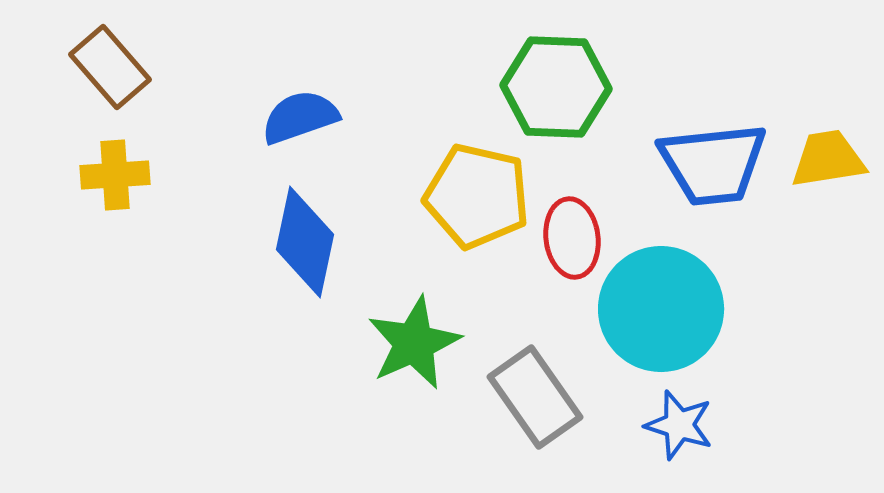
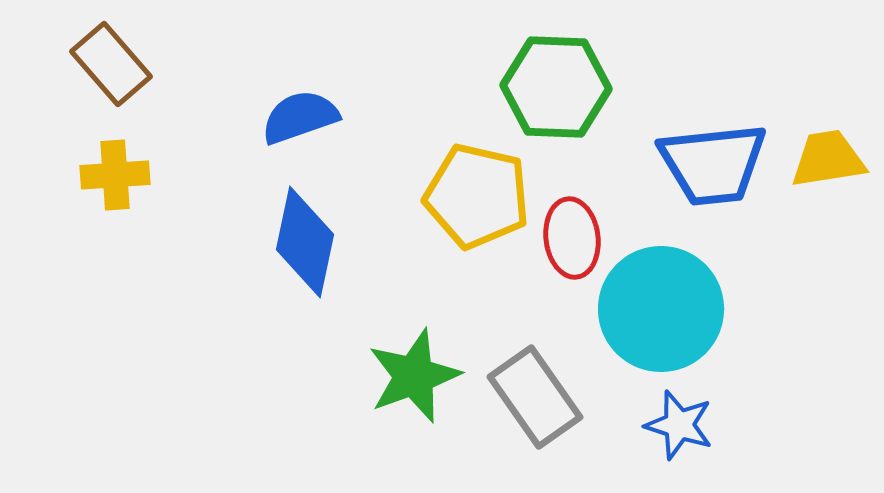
brown rectangle: moved 1 px right, 3 px up
green star: moved 33 px down; rotated 4 degrees clockwise
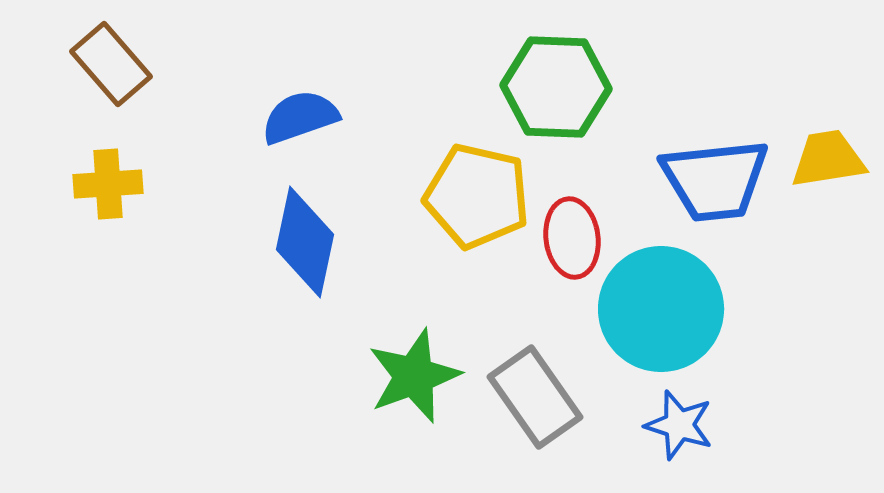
blue trapezoid: moved 2 px right, 16 px down
yellow cross: moved 7 px left, 9 px down
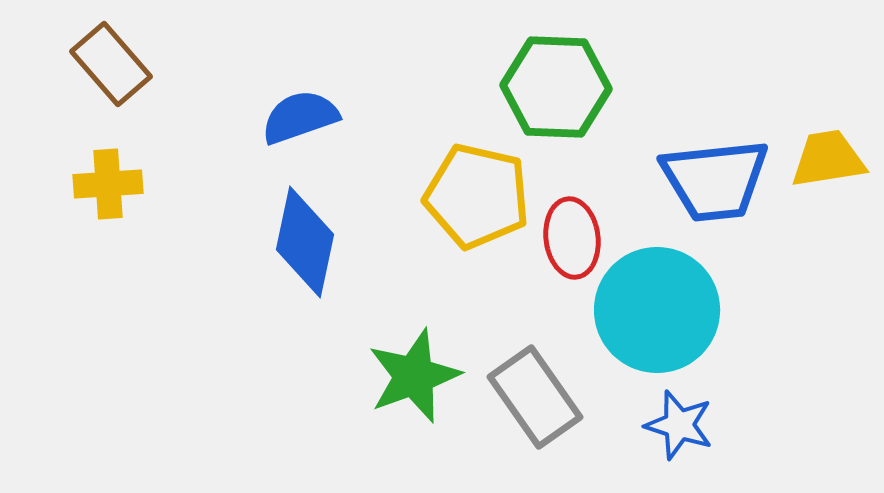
cyan circle: moved 4 px left, 1 px down
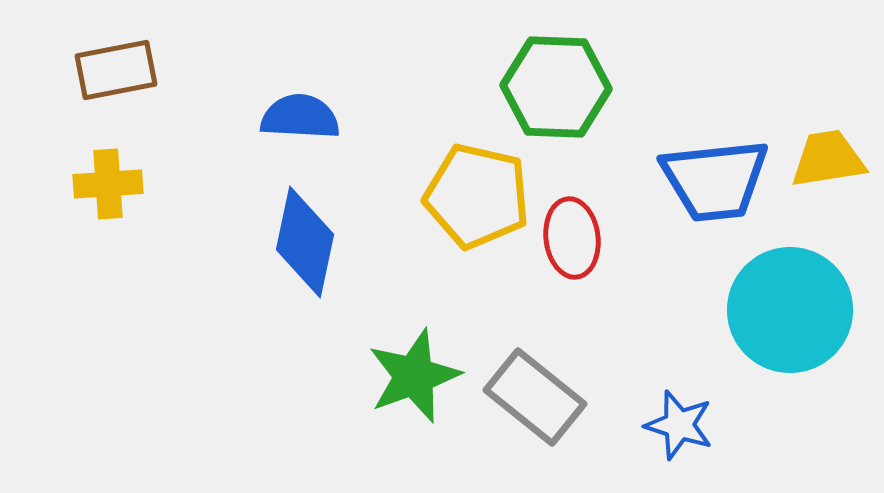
brown rectangle: moved 5 px right, 6 px down; rotated 60 degrees counterclockwise
blue semicircle: rotated 22 degrees clockwise
cyan circle: moved 133 px right
gray rectangle: rotated 16 degrees counterclockwise
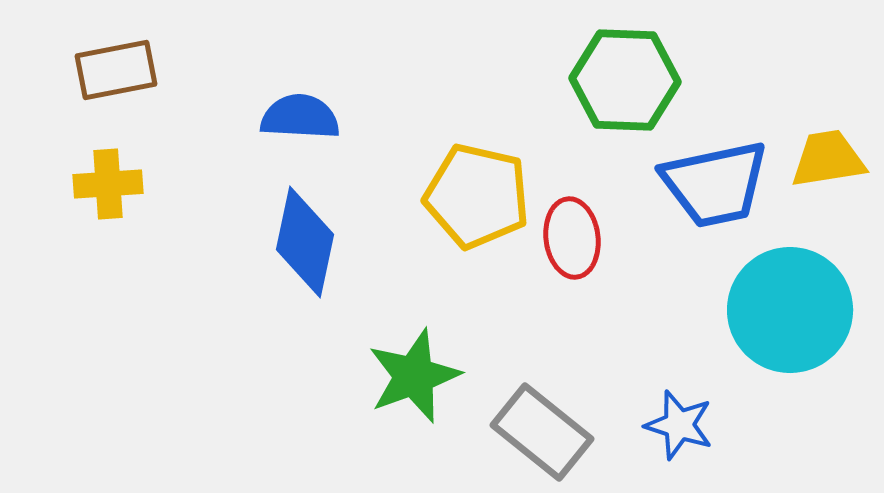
green hexagon: moved 69 px right, 7 px up
blue trapezoid: moved 4 px down; rotated 6 degrees counterclockwise
gray rectangle: moved 7 px right, 35 px down
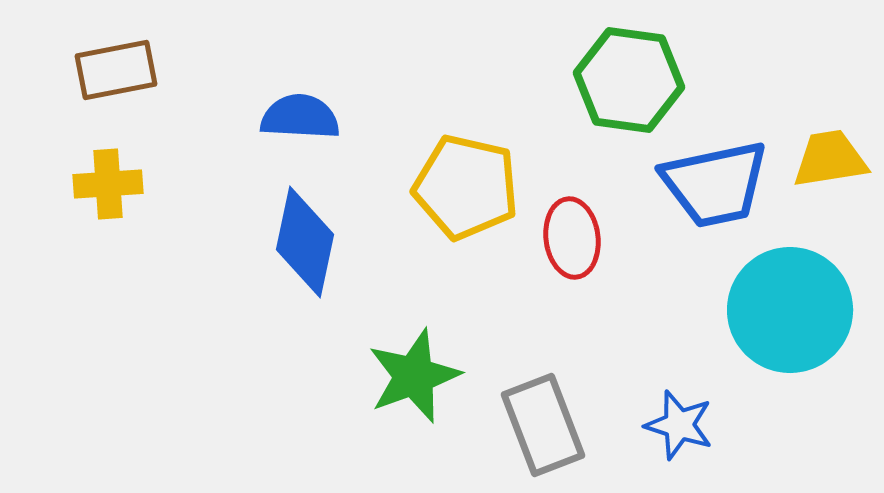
green hexagon: moved 4 px right; rotated 6 degrees clockwise
yellow trapezoid: moved 2 px right
yellow pentagon: moved 11 px left, 9 px up
gray rectangle: moved 1 px right, 7 px up; rotated 30 degrees clockwise
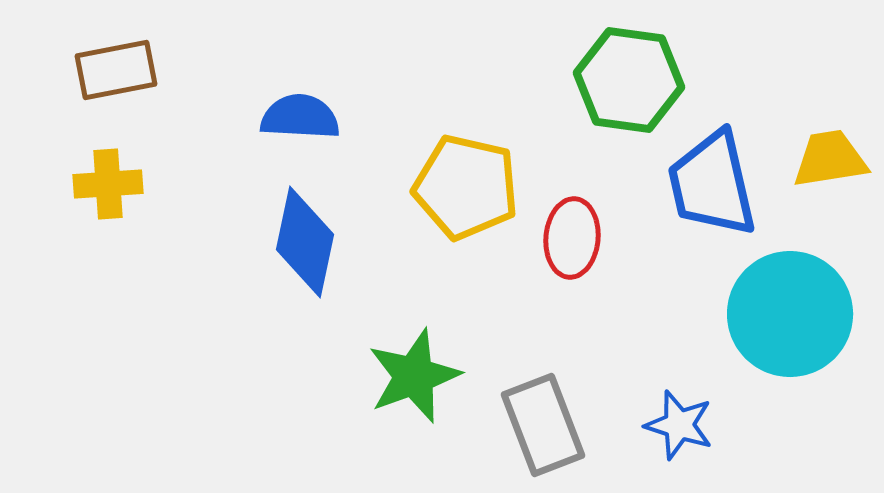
blue trapezoid: moved 3 px left; rotated 89 degrees clockwise
red ellipse: rotated 12 degrees clockwise
cyan circle: moved 4 px down
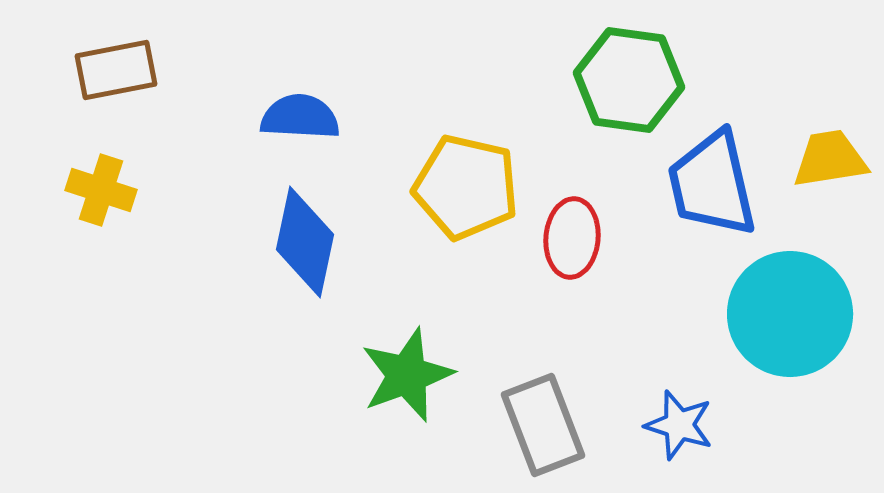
yellow cross: moved 7 px left, 6 px down; rotated 22 degrees clockwise
green star: moved 7 px left, 1 px up
